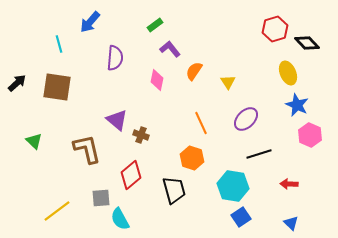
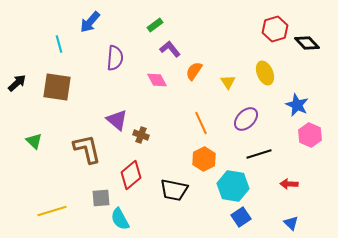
yellow ellipse: moved 23 px left
pink diamond: rotated 40 degrees counterclockwise
orange hexagon: moved 12 px right, 1 px down; rotated 15 degrees clockwise
black trapezoid: rotated 116 degrees clockwise
yellow line: moved 5 px left; rotated 20 degrees clockwise
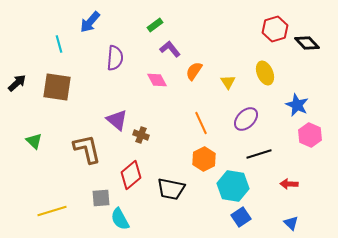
black trapezoid: moved 3 px left, 1 px up
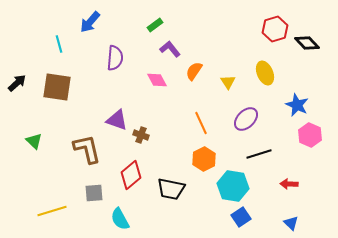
purple triangle: rotated 20 degrees counterclockwise
gray square: moved 7 px left, 5 px up
